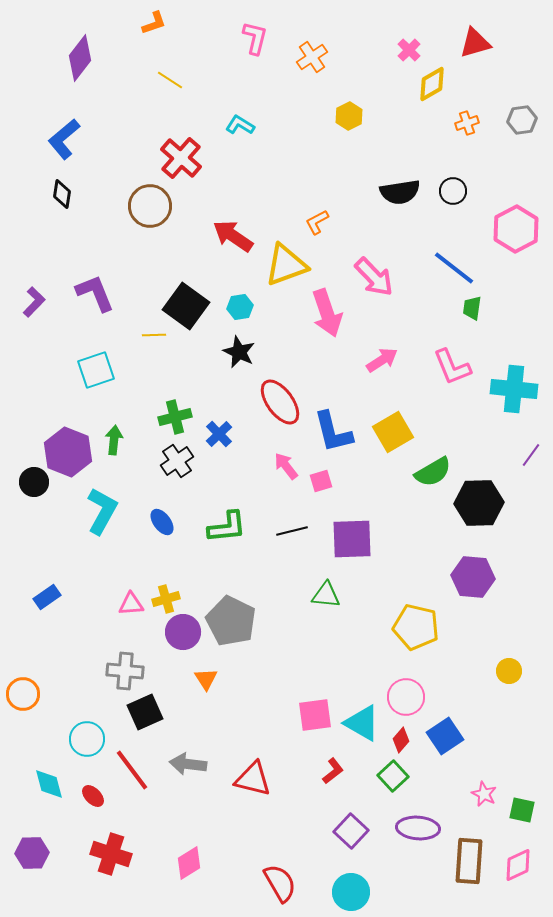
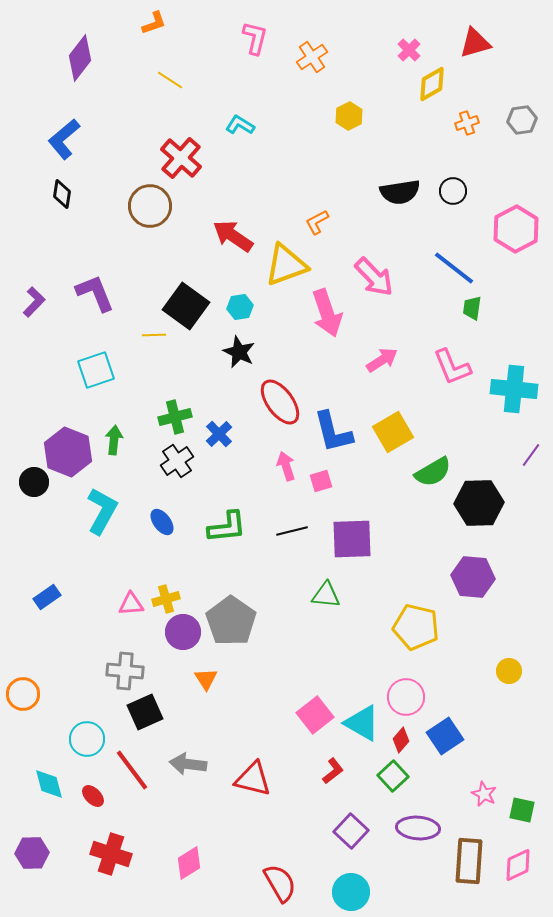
pink arrow at (286, 466): rotated 20 degrees clockwise
gray pentagon at (231, 621): rotated 9 degrees clockwise
pink square at (315, 715): rotated 30 degrees counterclockwise
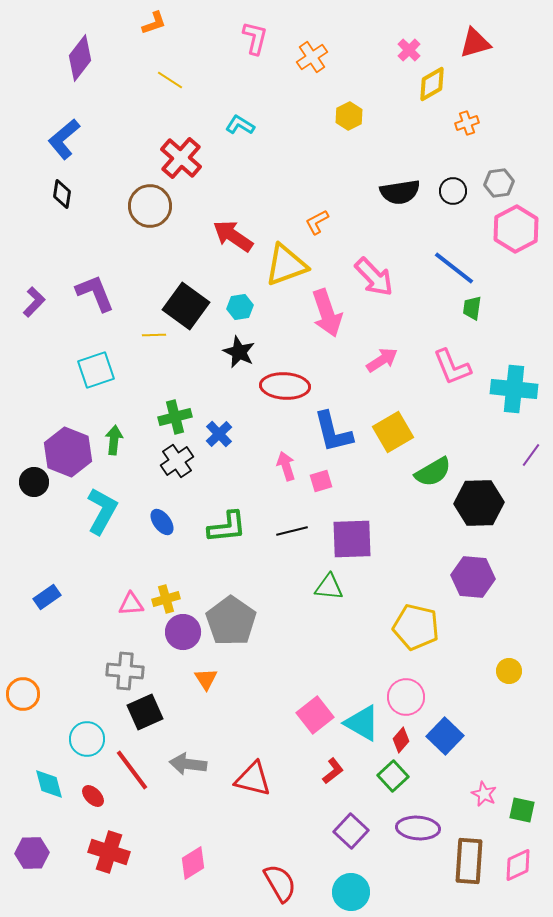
gray hexagon at (522, 120): moved 23 px left, 63 px down
red ellipse at (280, 402): moved 5 px right, 16 px up; rotated 51 degrees counterclockwise
green triangle at (326, 595): moved 3 px right, 8 px up
blue square at (445, 736): rotated 12 degrees counterclockwise
red cross at (111, 854): moved 2 px left, 2 px up
pink diamond at (189, 863): moved 4 px right
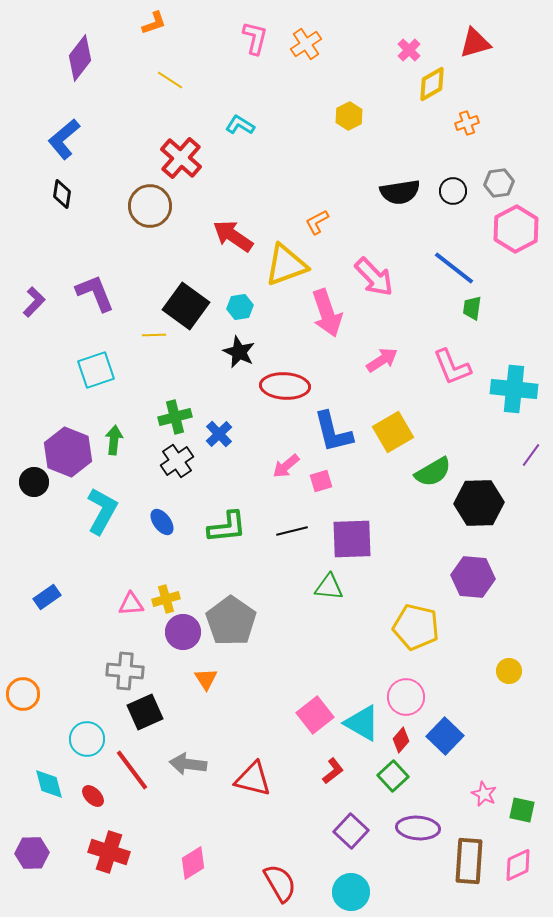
orange cross at (312, 57): moved 6 px left, 13 px up
pink arrow at (286, 466): rotated 112 degrees counterclockwise
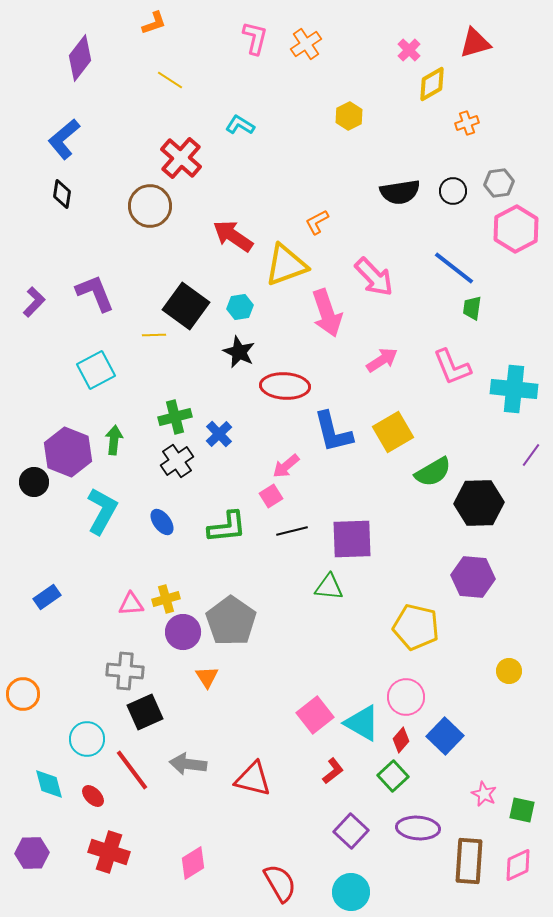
cyan square at (96, 370): rotated 9 degrees counterclockwise
pink square at (321, 481): moved 50 px left, 15 px down; rotated 15 degrees counterclockwise
orange triangle at (206, 679): moved 1 px right, 2 px up
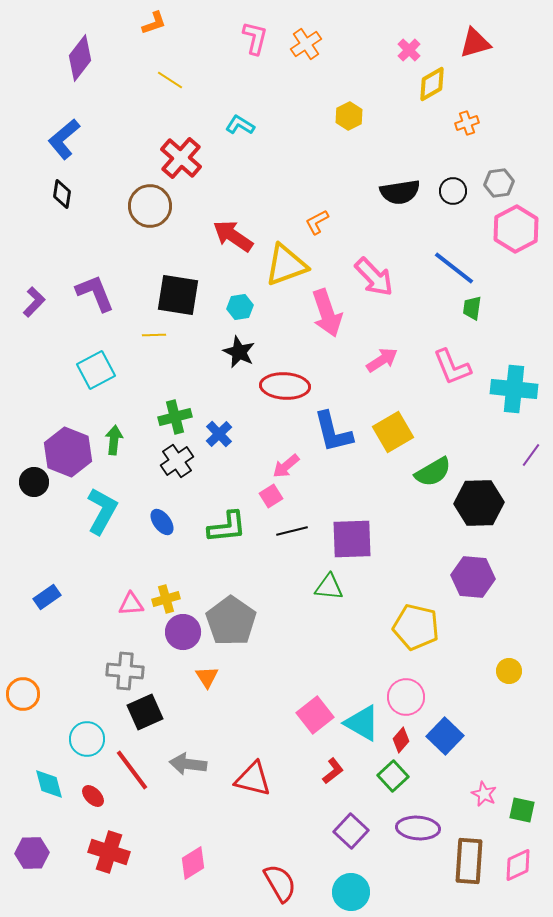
black square at (186, 306): moved 8 px left, 11 px up; rotated 27 degrees counterclockwise
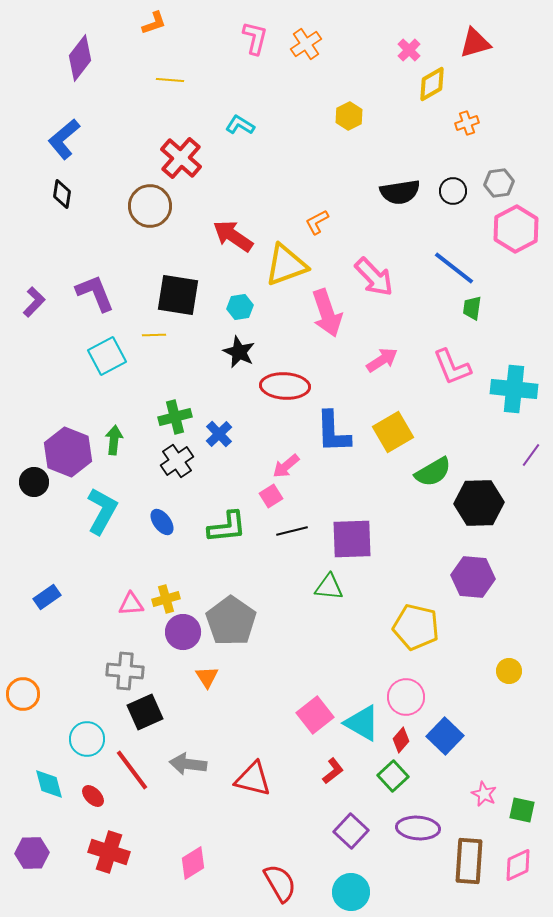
yellow line at (170, 80): rotated 28 degrees counterclockwise
cyan square at (96, 370): moved 11 px right, 14 px up
blue L-shape at (333, 432): rotated 12 degrees clockwise
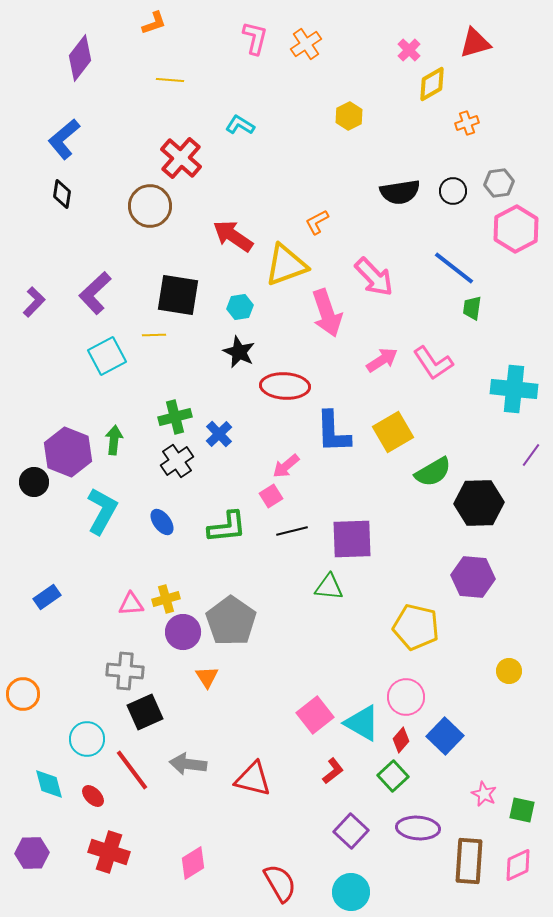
purple L-shape at (95, 293): rotated 111 degrees counterclockwise
pink L-shape at (452, 367): moved 19 px left, 4 px up; rotated 12 degrees counterclockwise
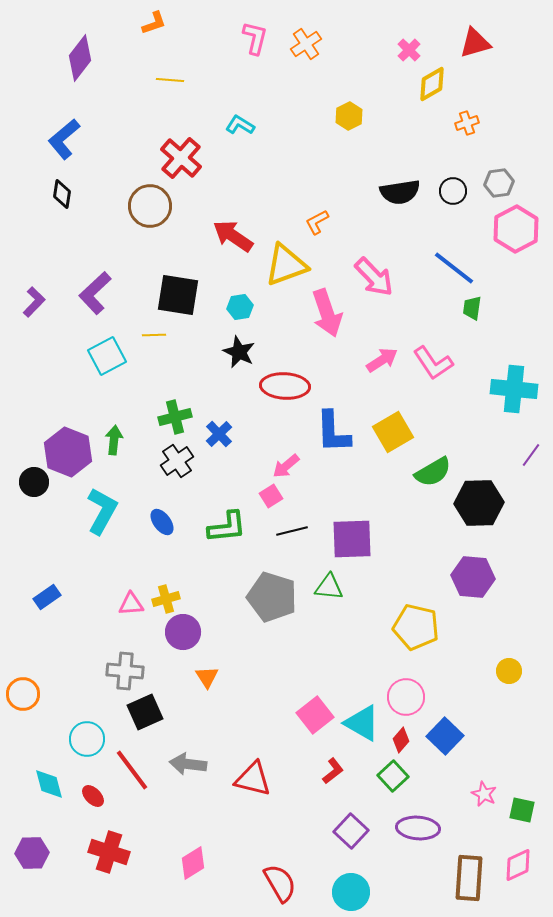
gray pentagon at (231, 621): moved 41 px right, 24 px up; rotated 18 degrees counterclockwise
brown rectangle at (469, 861): moved 17 px down
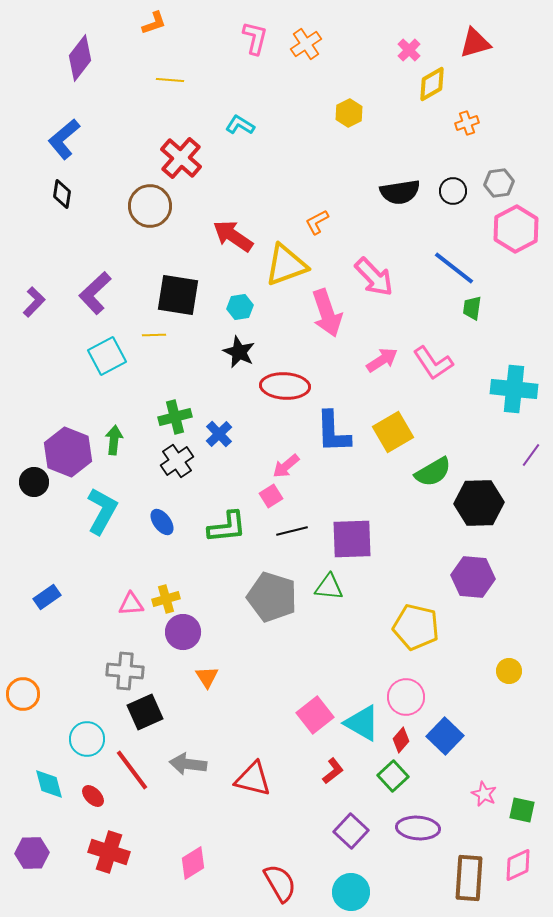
yellow hexagon at (349, 116): moved 3 px up
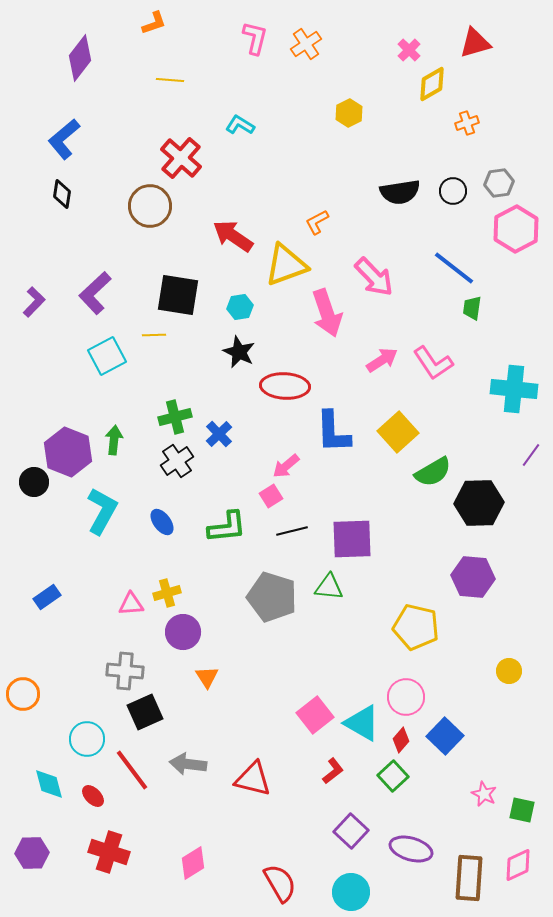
yellow square at (393, 432): moved 5 px right; rotated 12 degrees counterclockwise
yellow cross at (166, 599): moved 1 px right, 6 px up
purple ellipse at (418, 828): moved 7 px left, 21 px down; rotated 12 degrees clockwise
